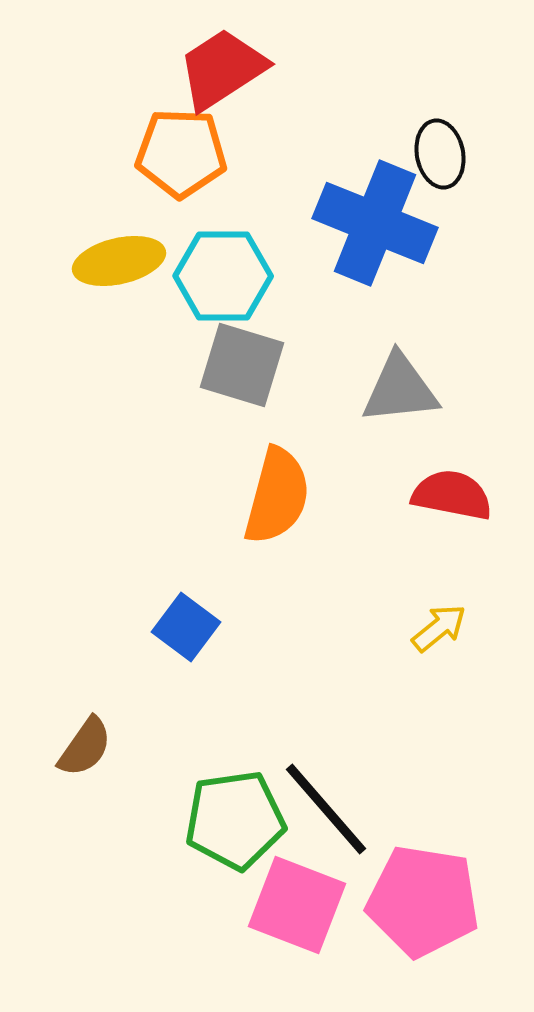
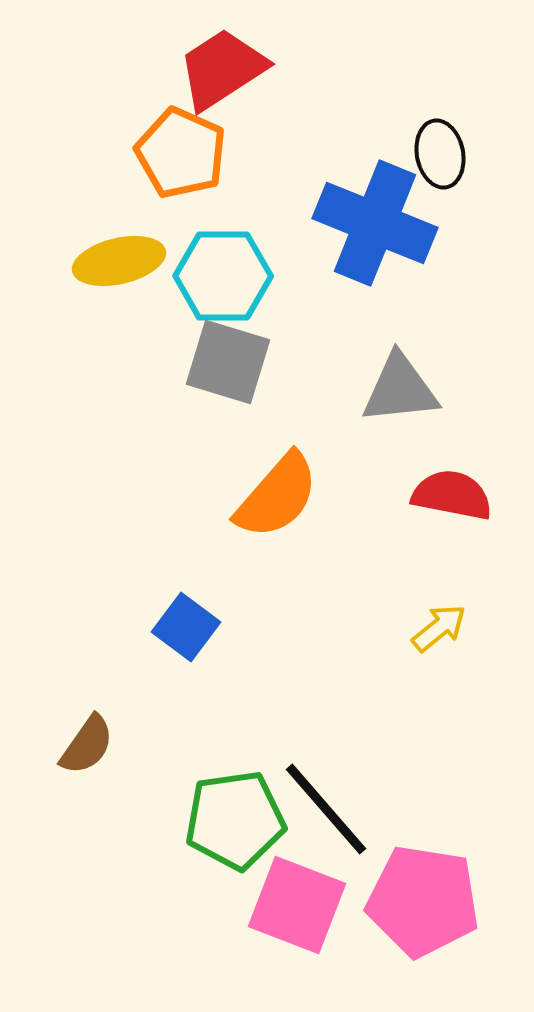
orange pentagon: rotated 22 degrees clockwise
gray square: moved 14 px left, 3 px up
orange semicircle: rotated 26 degrees clockwise
brown semicircle: moved 2 px right, 2 px up
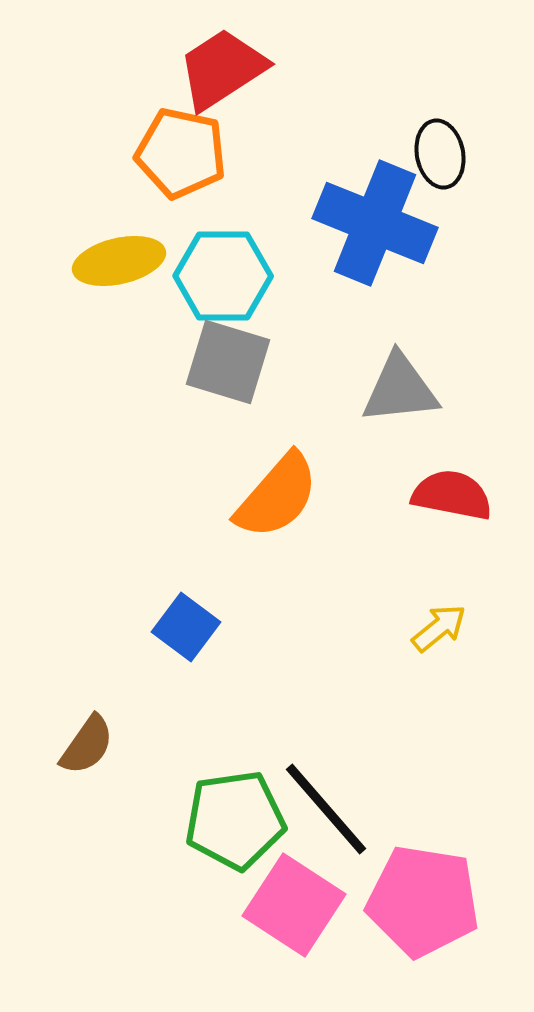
orange pentagon: rotated 12 degrees counterclockwise
pink square: moved 3 px left; rotated 12 degrees clockwise
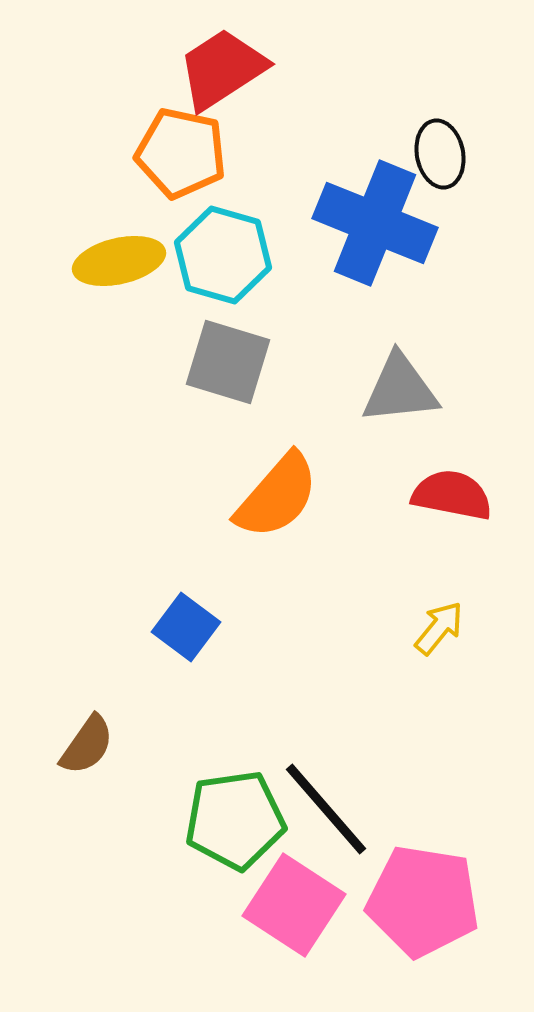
cyan hexagon: moved 21 px up; rotated 16 degrees clockwise
yellow arrow: rotated 12 degrees counterclockwise
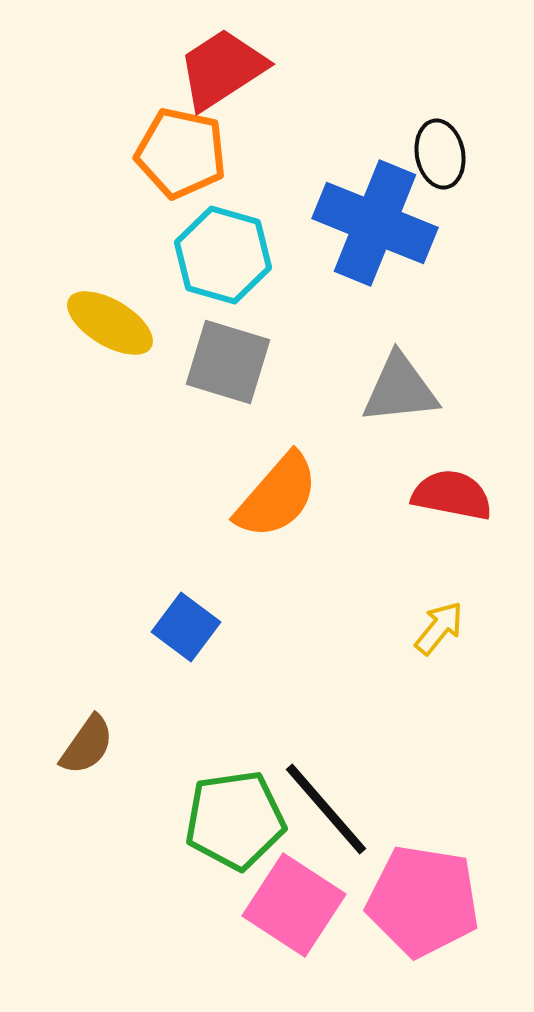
yellow ellipse: moved 9 px left, 62 px down; rotated 44 degrees clockwise
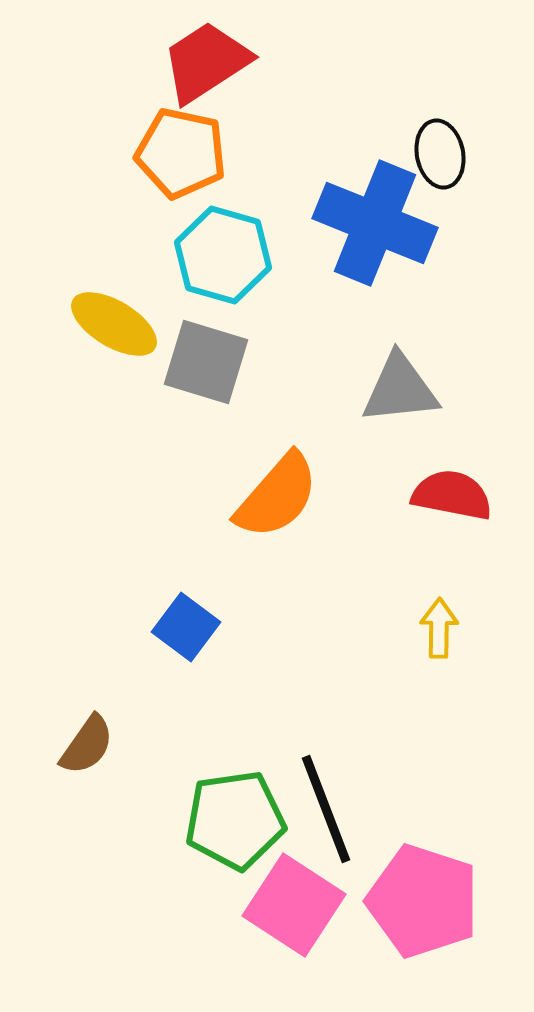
red trapezoid: moved 16 px left, 7 px up
yellow ellipse: moved 4 px right, 1 px down
gray square: moved 22 px left
yellow arrow: rotated 38 degrees counterclockwise
black line: rotated 20 degrees clockwise
pink pentagon: rotated 9 degrees clockwise
